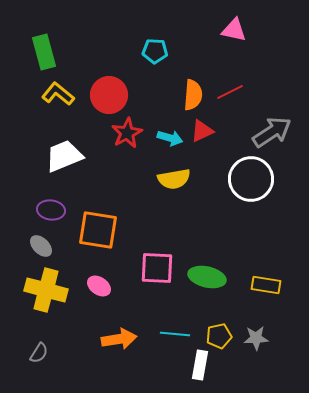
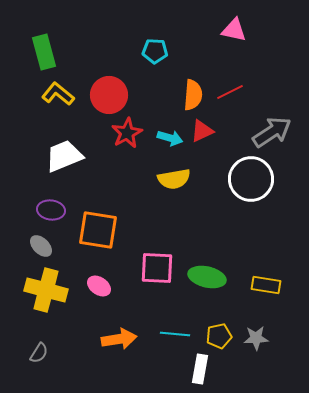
white rectangle: moved 4 px down
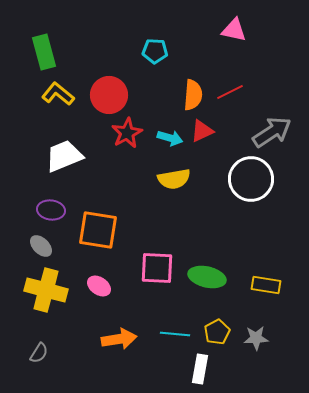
yellow pentagon: moved 2 px left, 4 px up; rotated 15 degrees counterclockwise
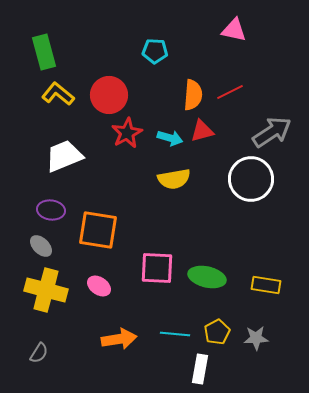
red triangle: rotated 10 degrees clockwise
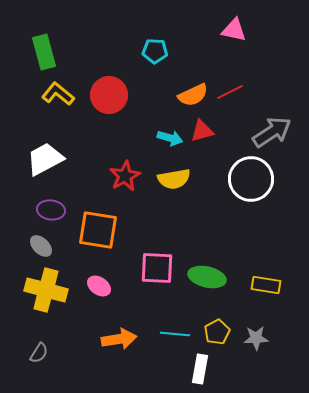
orange semicircle: rotated 60 degrees clockwise
red star: moved 2 px left, 43 px down
white trapezoid: moved 19 px left, 3 px down; rotated 6 degrees counterclockwise
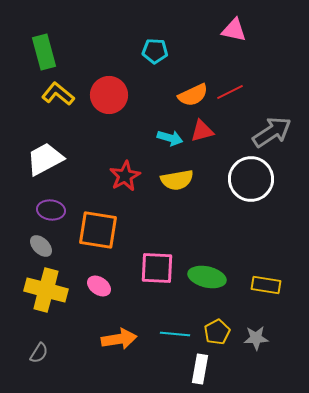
yellow semicircle: moved 3 px right, 1 px down
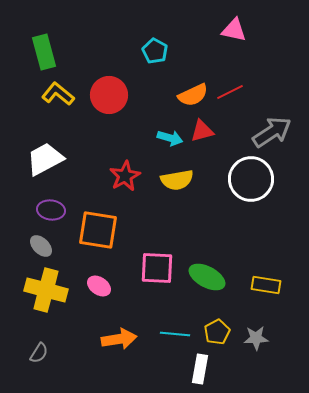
cyan pentagon: rotated 25 degrees clockwise
green ellipse: rotated 15 degrees clockwise
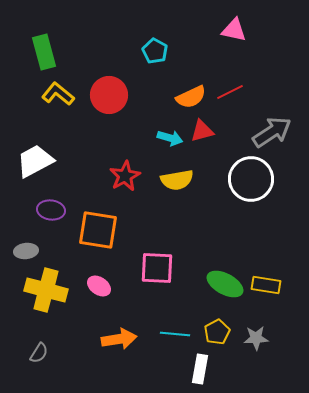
orange semicircle: moved 2 px left, 2 px down
white trapezoid: moved 10 px left, 2 px down
gray ellipse: moved 15 px left, 5 px down; rotated 50 degrees counterclockwise
green ellipse: moved 18 px right, 7 px down
